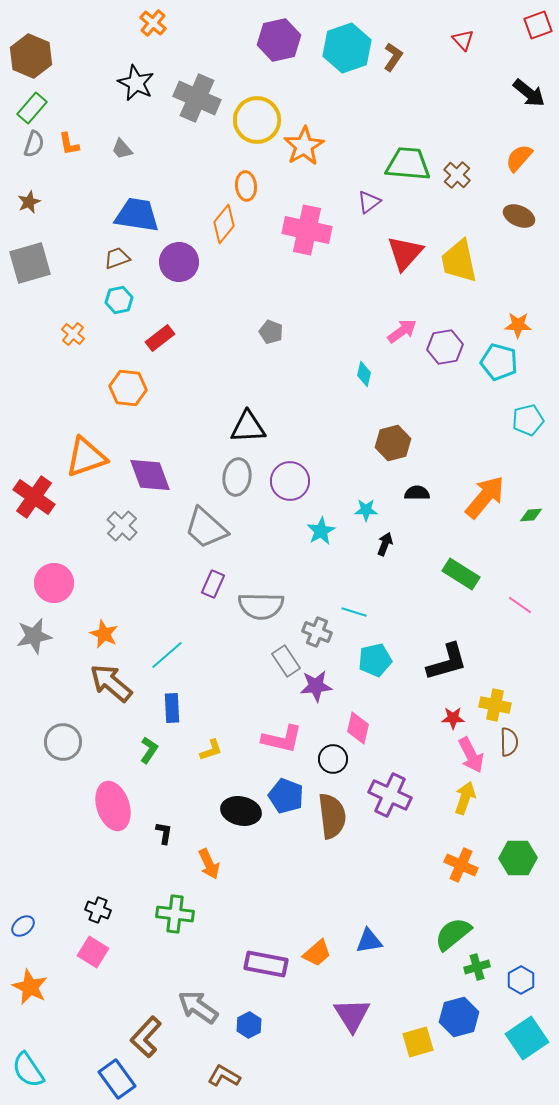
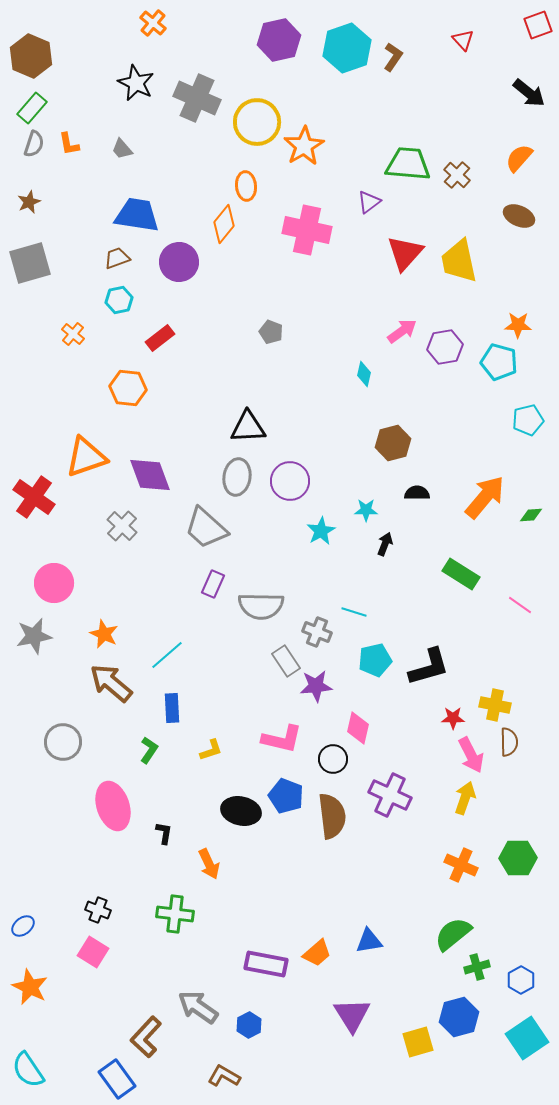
yellow circle at (257, 120): moved 2 px down
black L-shape at (447, 662): moved 18 px left, 5 px down
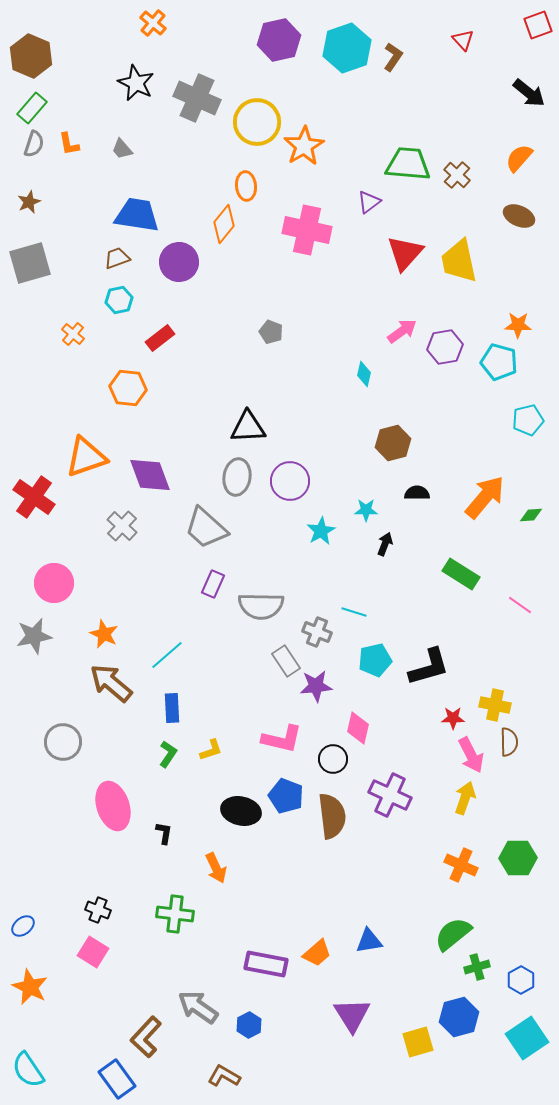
green L-shape at (149, 750): moved 19 px right, 4 px down
orange arrow at (209, 864): moved 7 px right, 4 px down
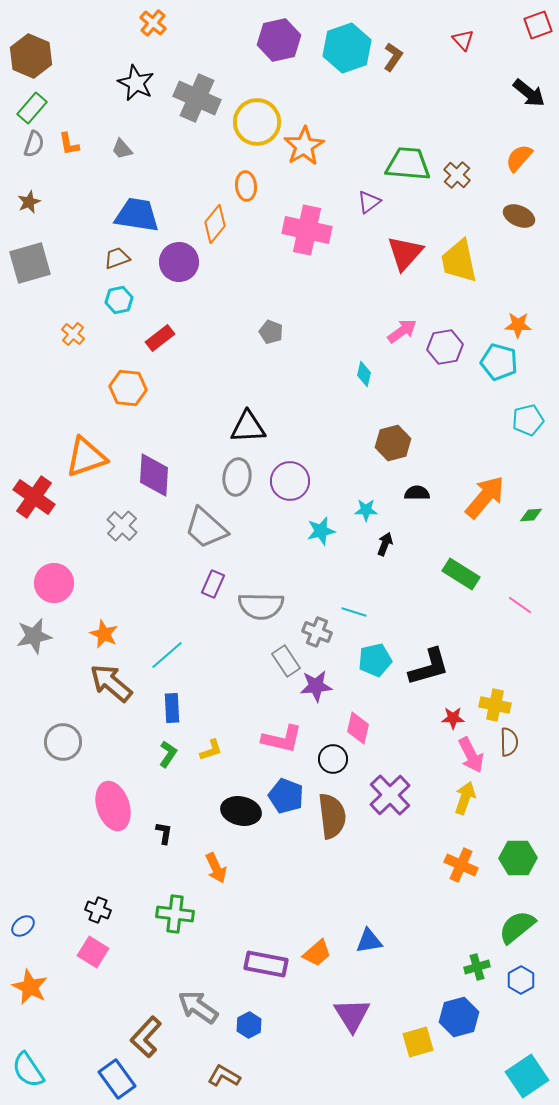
orange diamond at (224, 224): moved 9 px left
purple diamond at (150, 475): moved 4 px right; rotated 24 degrees clockwise
cyan star at (321, 531): rotated 16 degrees clockwise
purple cross at (390, 795): rotated 21 degrees clockwise
green semicircle at (453, 934): moved 64 px right, 7 px up
cyan square at (527, 1038): moved 38 px down
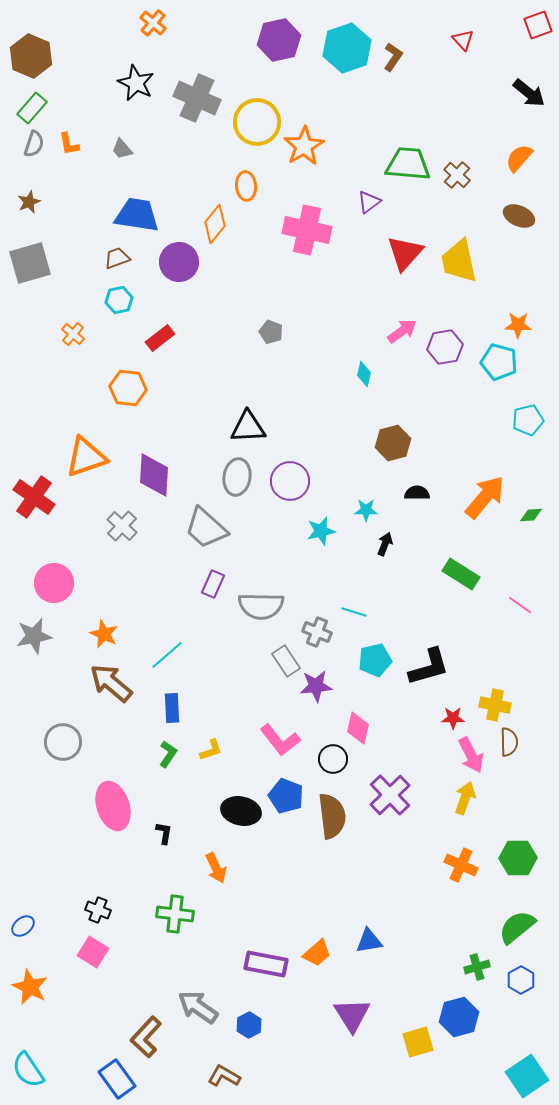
pink L-shape at (282, 739): moved 2 px left, 1 px down; rotated 39 degrees clockwise
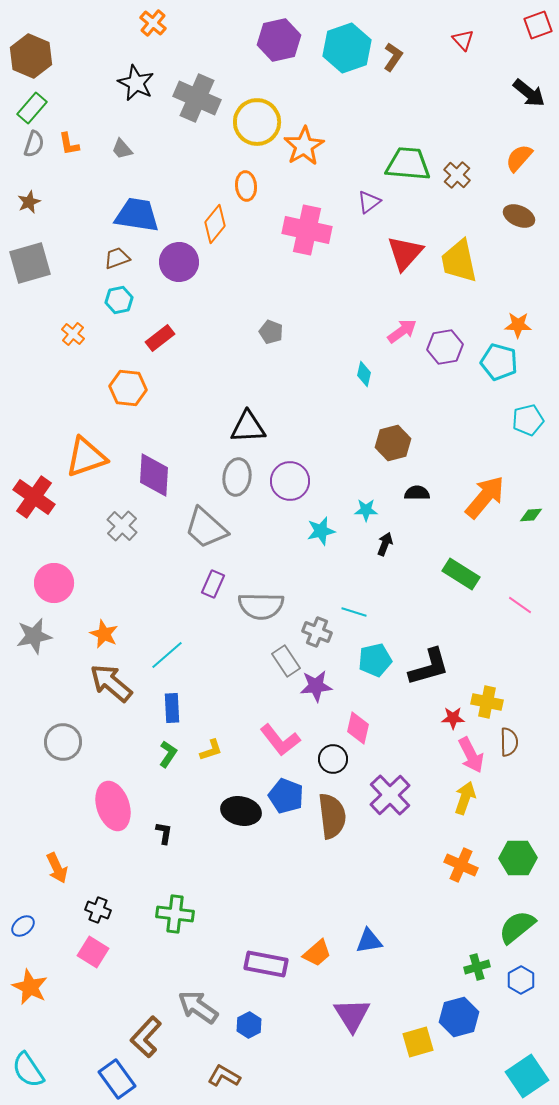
yellow cross at (495, 705): moved 8 px left, 3 px up
orange arrow at (216, 868): moved 159 px left
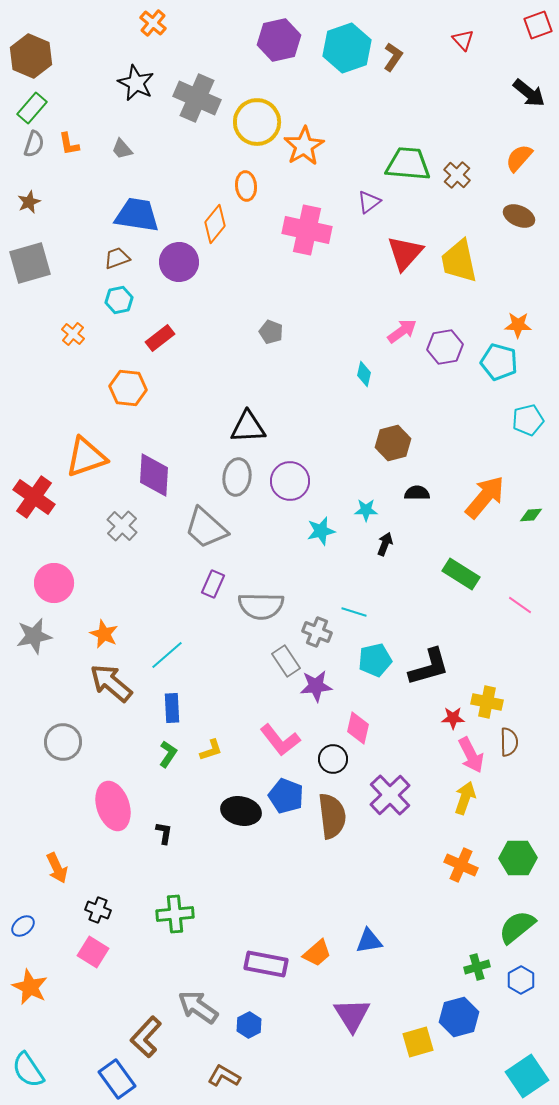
green cross at (175, 914): rotated 12 degrees counterclockwise
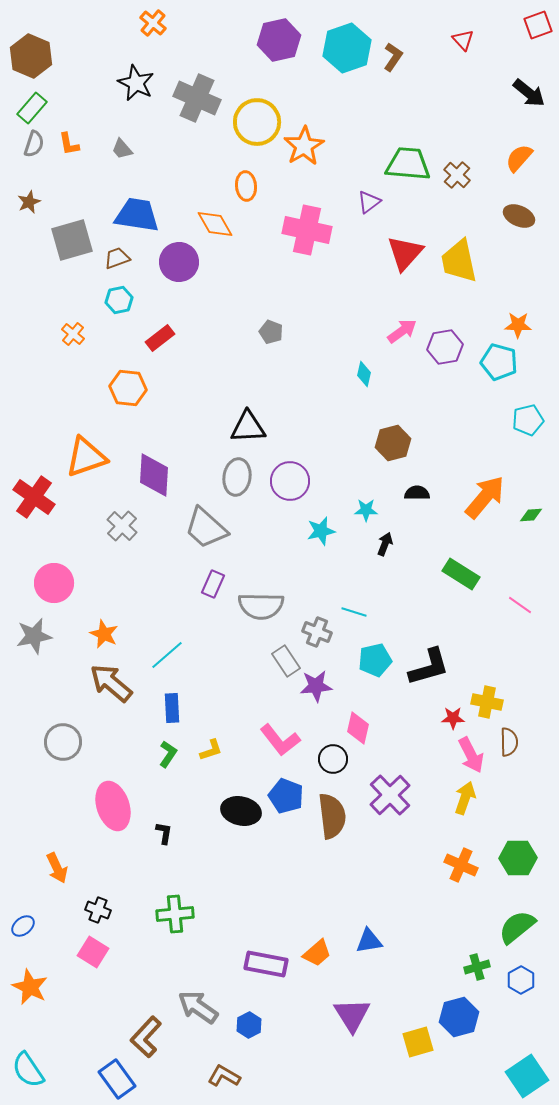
orange diamond at (215, 224): rotated 69 degrees counterclockwise
gray square at (30, 263): moved 42 px right, 23 px up
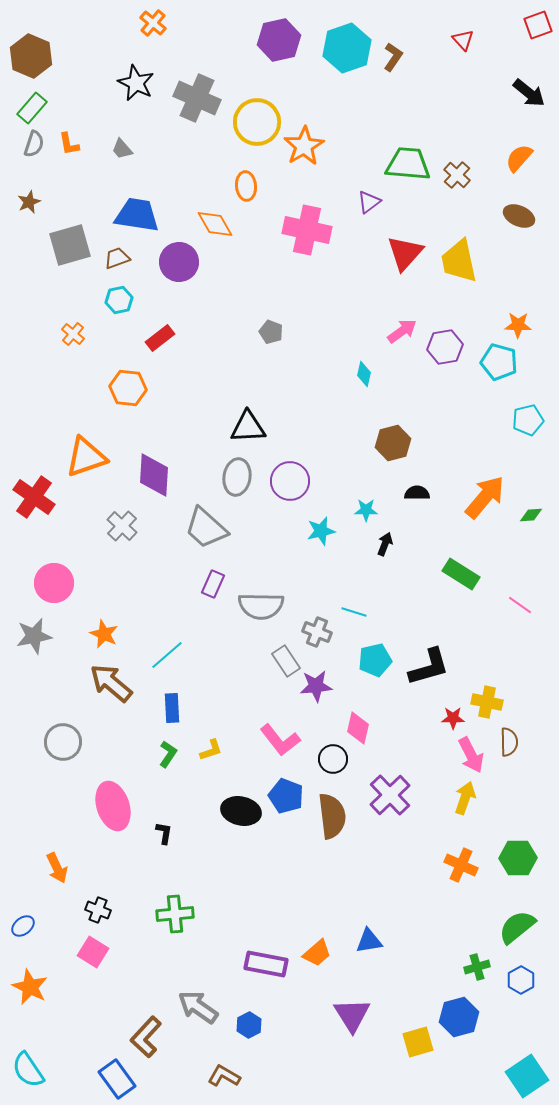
gray square at (72, 240): moved 2 px left, 5 px down
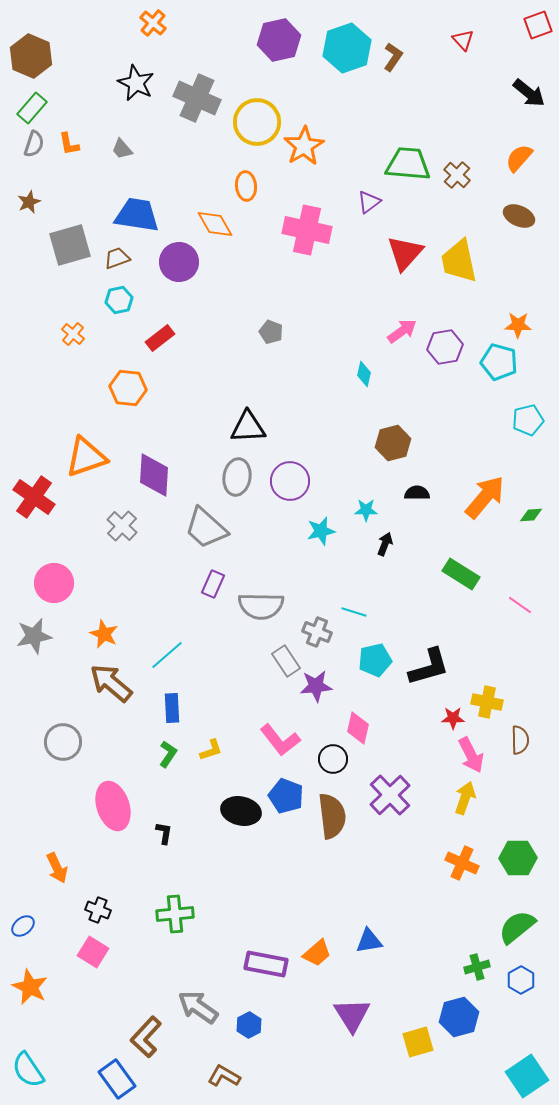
brown semicircle at (509, 742): moved 11 px right, 2 px up
orange cross at (461, 865): moved 1 px right, 2 px up
